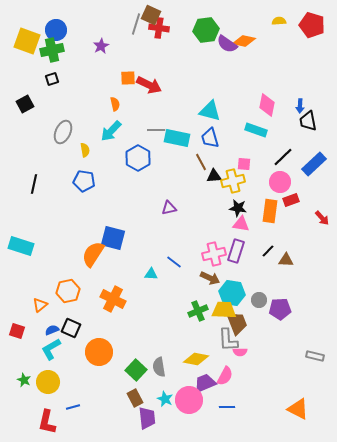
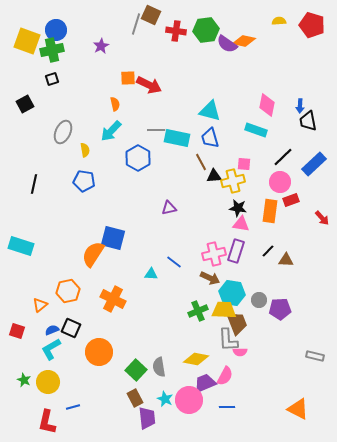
red cross at (159, 28): moved 17 px right, 3 px down
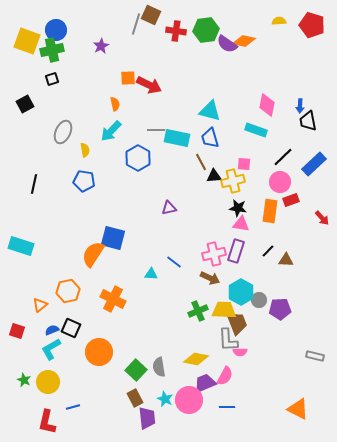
cyan hexagon at (232, 293): moved 9 px right, 1 px up; rotated 20 degrees clockwise
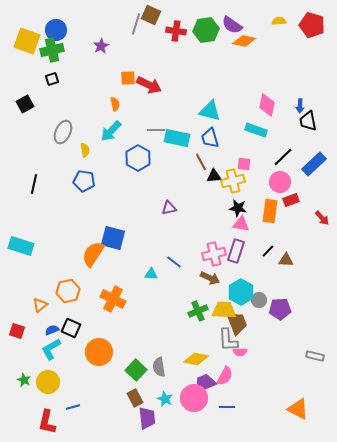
purple semicircle at (227, 44): moved 5 px right, 19 px up
pink circle at (189, 400): moved 5 px right, 2 px up
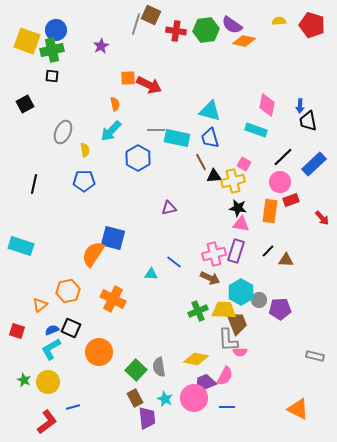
black square at (52, 79): moved 3 px up; rotated 24 degrees clockwise
pink square at (244, 164): rotated 24 degrees clockwise
blue pentagon at (84, 181): rotated 10 degrees counterclockwise
red L-shape at (47, 422): rotated 140 degrees counterclockwise
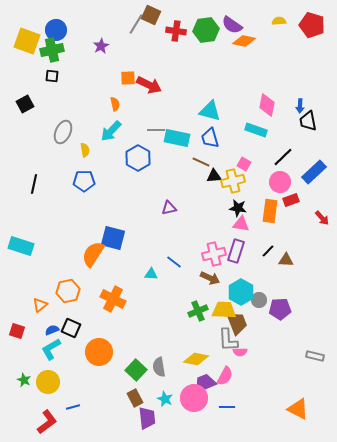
gray line at (136, 24): rotated 15 degrees clockwise
brown line at (201, 162): rotated 36 degrees counterclockwise
blue rectangle at (314, 164): moved 8 px down
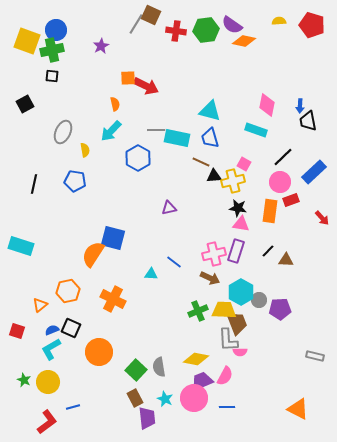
red arrow at (149, 85): moved 3 px left, 1 px down
blue pentagon at (84, 181): moved 9 px left; rotated 10 degrees clockwise
purple trapezoid at (205, 383): moved 3 px left, 2 px up
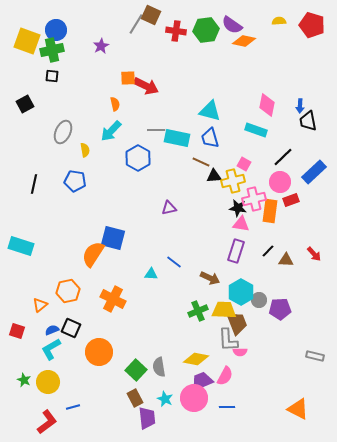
red arrow at (322, 218): moved 8 px left, 36 px down
pink cross at (214, 254): moved 40 px right, 55 px up
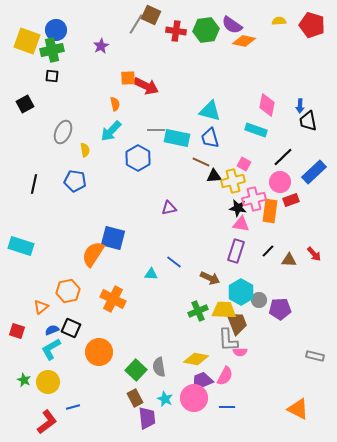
brown triangle at (286, 260): moved 3 px right
orange triangle at (40, 305): moved 1 px right, 2 px down
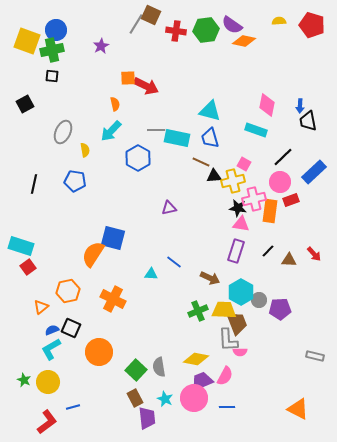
red square at (17, 331): moved 11 px right, 64 px up; rotated 35 degrees clockwise
